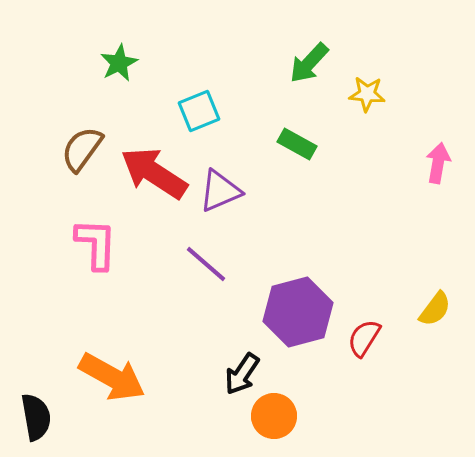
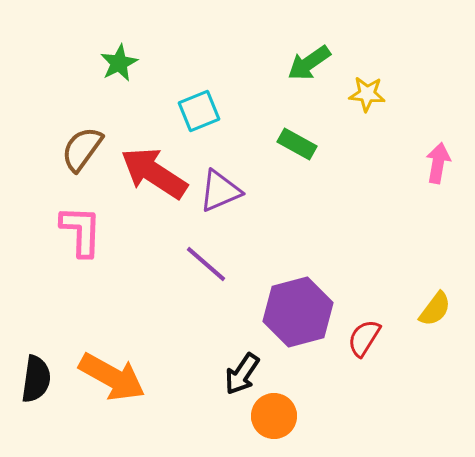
green arrow: rotated 12 degrees clockwise
pink L-shape: moved 15 px left, 13 px up
black semicircle: moved 38 px up; rotated 18 degrees clockwise
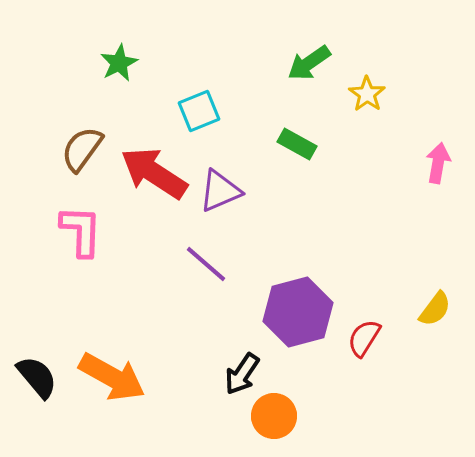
yellow star: rotated 30 degrees clockwise
black semicircle: moved 1 px right, 2 px up; rotated 48 degrees counterclockwise
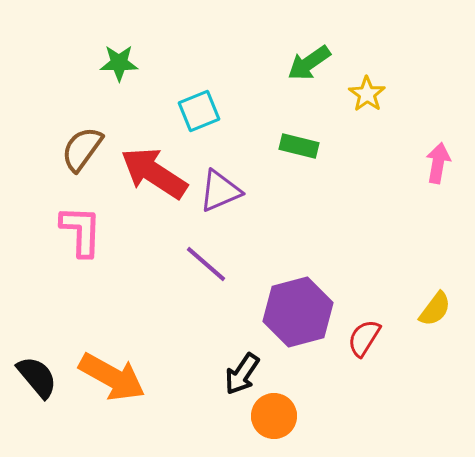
green star: rotated 27 degrees clockwise
green rectangle: moved 2 px right, 2 px down; rotated 15 degrees counterclockwise
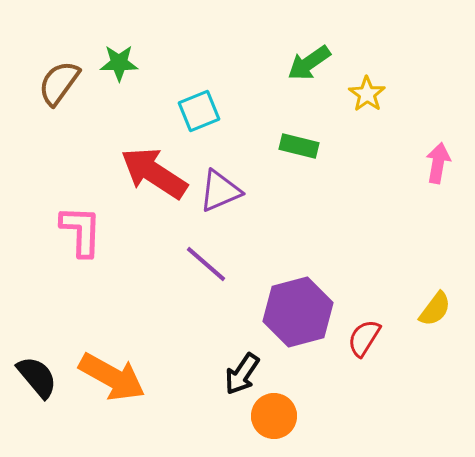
brown semicircle: moved 23 px left, 66 px up
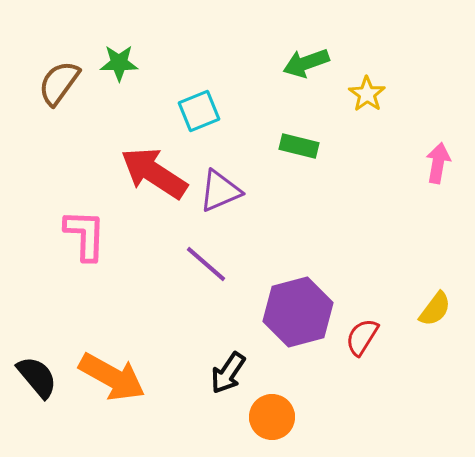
green arrow: moved 3 px left; rotated 15 degrees clockwise
pink L-shape: moved 4 px right, 4 px down
red semicircle: moved 2 px left, 1 px up
black arrow: moved 14 px left, 1 px up
orange circle: moved 2 px left, 1 px down
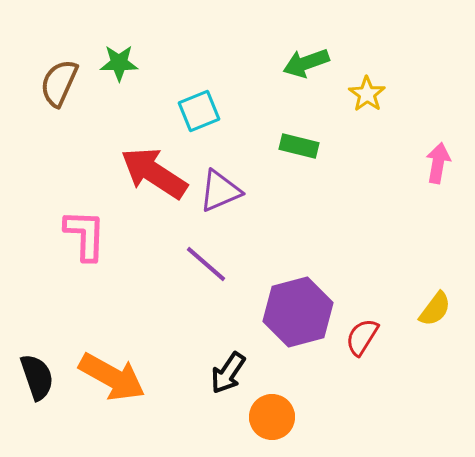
brown semicircle: rotated 12 degrees counterclockwise
black semicircle: rotated 21 degrees clockwise
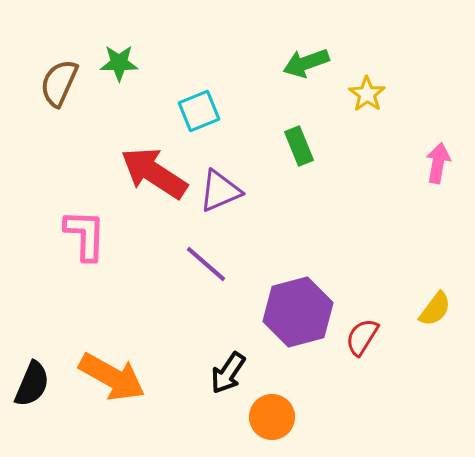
green rectangle: rotated 54 degrees clockwise
black semicircle: moved 5 px left, 7 px down; rotated 42 degrees clockwise
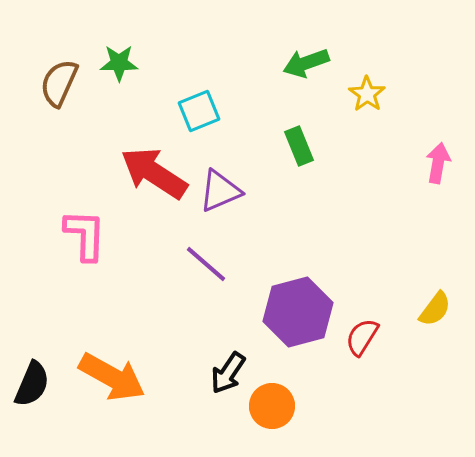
orange circle: moved 11 px up
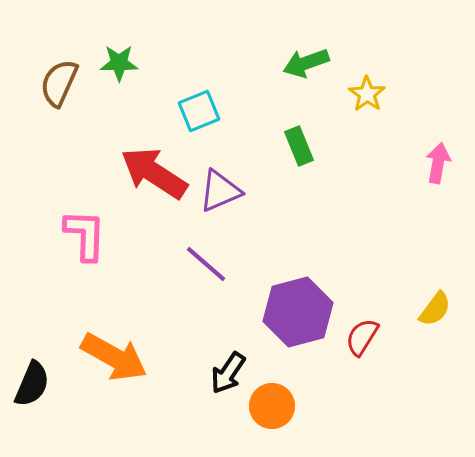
orange arrow: moved 2 px right, 20 px up
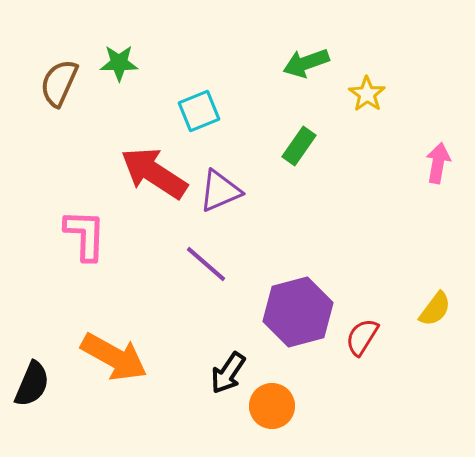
green rectangle: rotated 57 degrees clockwise
